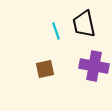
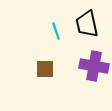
black trapezoid: moved 3 px right
brown square: rotated 12 degrees clockwise
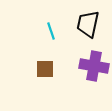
black trapezoid: moved 1 px right; rotated 24 degrees clockwise
cyan line: moved 5 px left
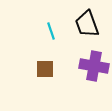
black trapezoid: moved 1 px left; rotated 32 degrees counterclockwise
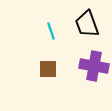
brown square: moved 3 px right
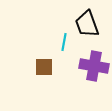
cyan line: moved 13 px right, 11 px down; rotated 30 degrees clockwise
brown square: moved 4 px left, 2 px up
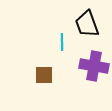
cyan line: moved 2 px left; rotated 12 degrees counterclockwise
brown square: moved 8 px down
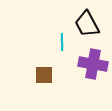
black trapezoid: rotated 8 degrees counterclockwise
purple cross: moved 1 px left, 2 px up
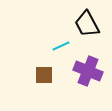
cyan line: moved 1 px left, 4 px down; rotated 66 degrees clockwise
purple cross: moved 5 px left, 7 px down; rotated 12 degrees clockwise
